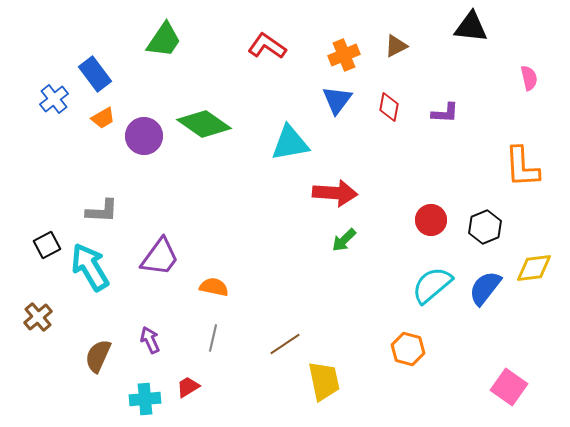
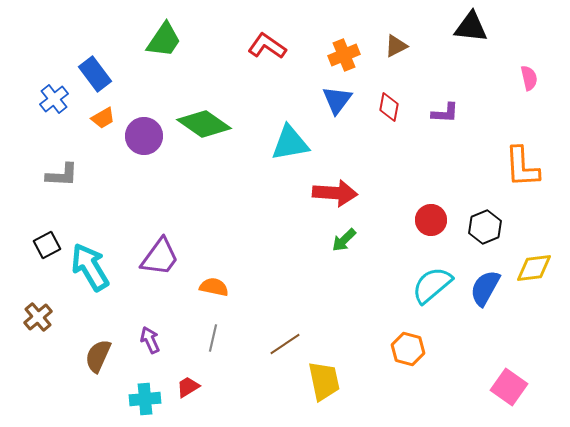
gray L-shape: moved 40 px left, 36 px up
blue semicircle: rotated 9 degrees counterclockwise
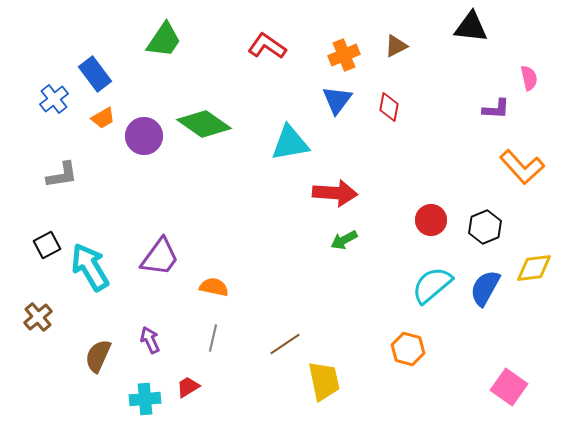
purple L-shape: moved 51 px right, 4 px up
orange L-shape: rotated 39 degrees counterclockwise
gray L-shape: rotated 12 degrees counterclockwise
green arrow: rotated 16 degrees clockwise
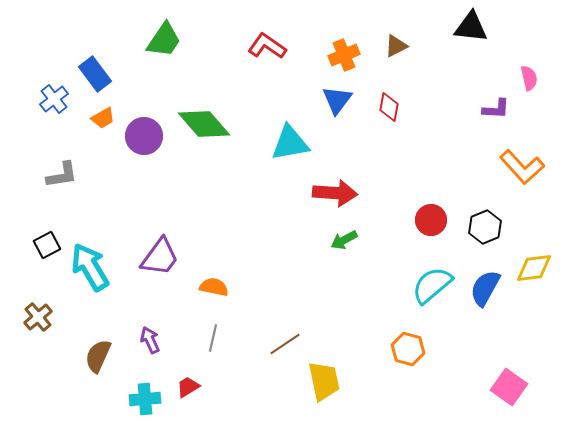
green diamond: rotated 14 degrees clockwise
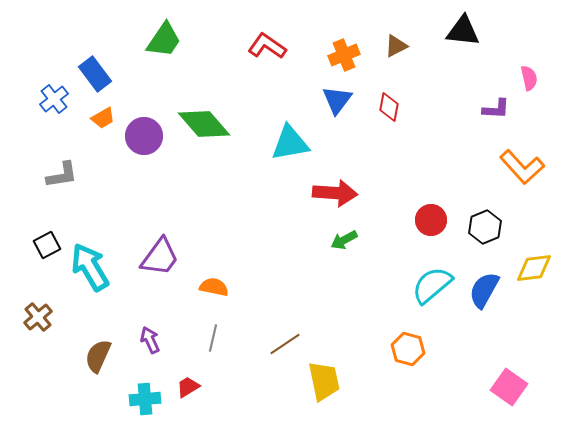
black triangle: moved 8 px left, 4 px down
blue semicircle: moved 1 px left, 2 px down
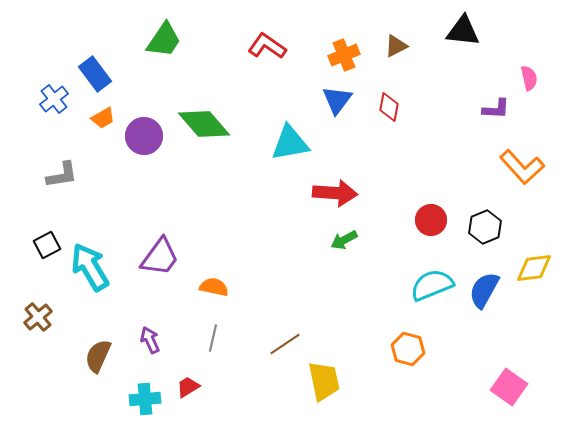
cyan semicircle: rotated 18 degrees clockwise
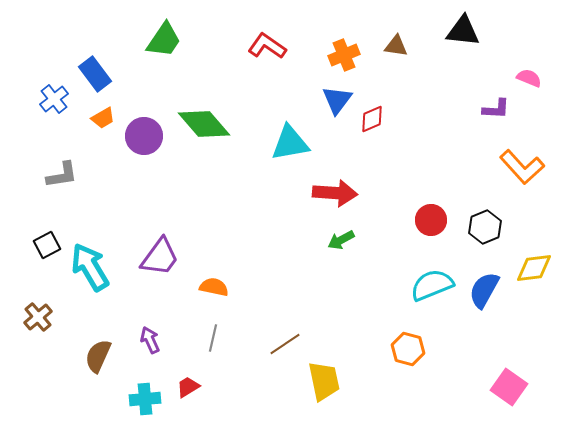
brown triangle: rotated 35 degrees clockwise
pink semicircle: rotated 55 degrees counterclockwise
red diamond: moved 17 px left, 12 px down; rotated 56 degrees clockwise
green arrow: moved 3 px left
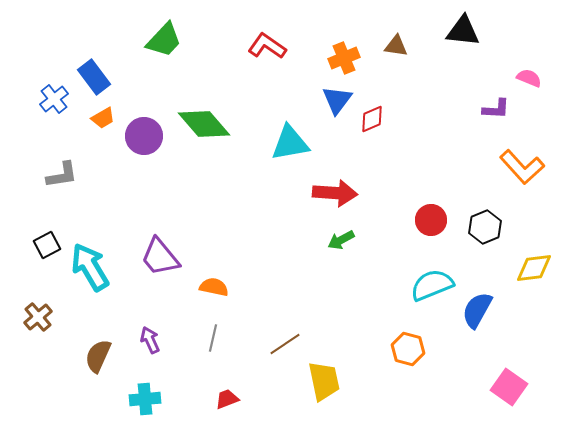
green trapezoid: rotated 9 degrees clockwise
orange cross: moved 3 px down
blue rectangle: moved 1 px left, 3 px down
purple trapezoid: rotated 105 degrees clockwise
blue semicircle: moved 7 px left, 20 px down
red trapezoid: moved 39 px right, 12 px down; rotated 10 degrees clockwise
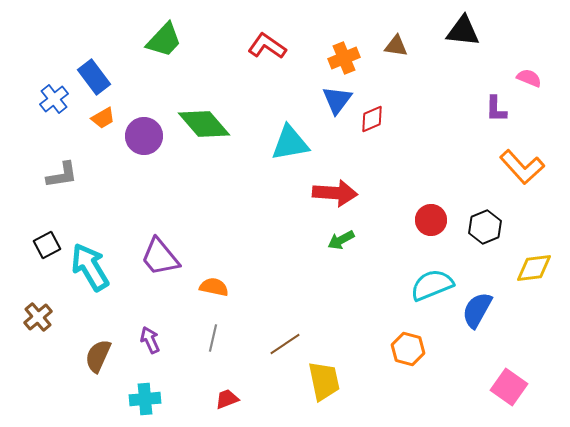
purple L-shape: rotated 88 degrees clockwise
